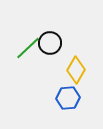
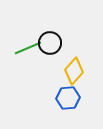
green line: rotated 20 degrees clockwise
yellow diamond: moved 2 px left, 1 px down; rotated 12 degrees clockwise
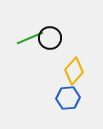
black circle: moved 5 px up
green line: moved 2 px right, 10 px up
